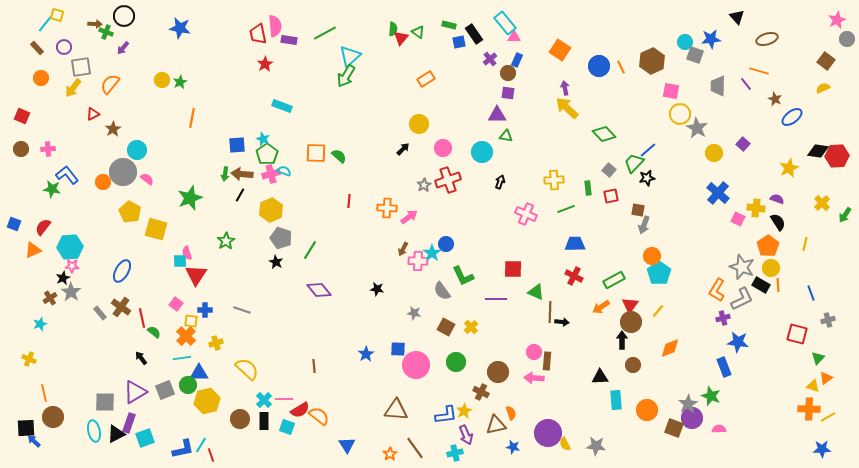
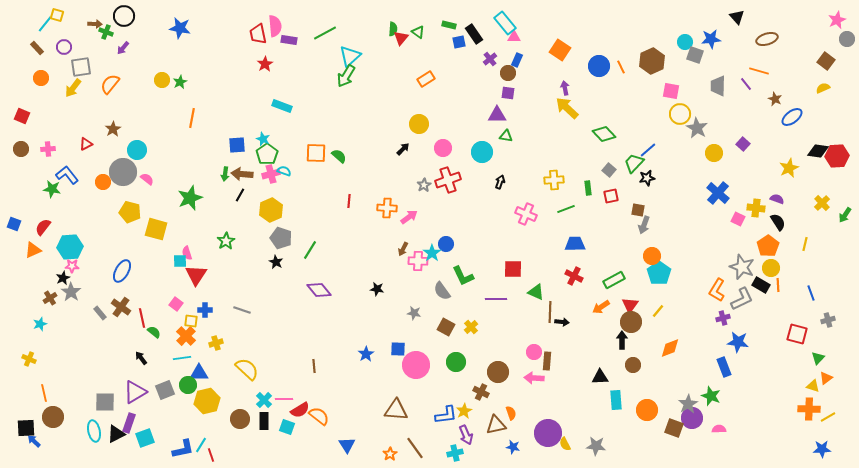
red triangle at (93, 114): moved 7 px left, 30 px down
yellow pentagon at (130, 212): rotated 15 degrees counterclockwise
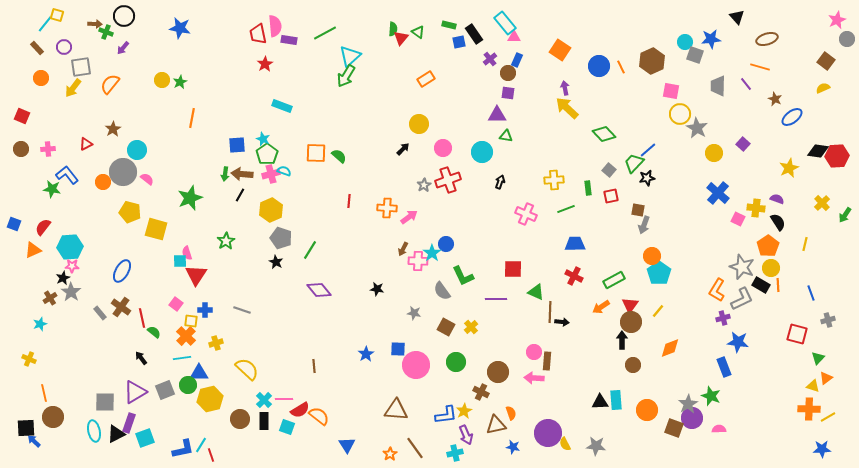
orange line at (759, 71): moved 1 px right, 4 px up
black triangle at (600, 377): moved 25 px down
yellow hexagon at (207, 401): moved 3 px right, 2 px up
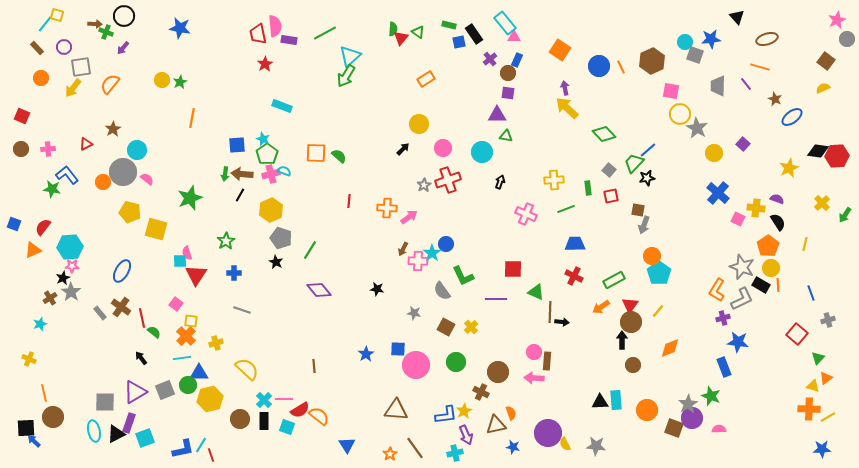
blue cross at (205, 310): moved 29 px right, 37 px up
red square at (797, 334): rotated 25 degrees clockwise
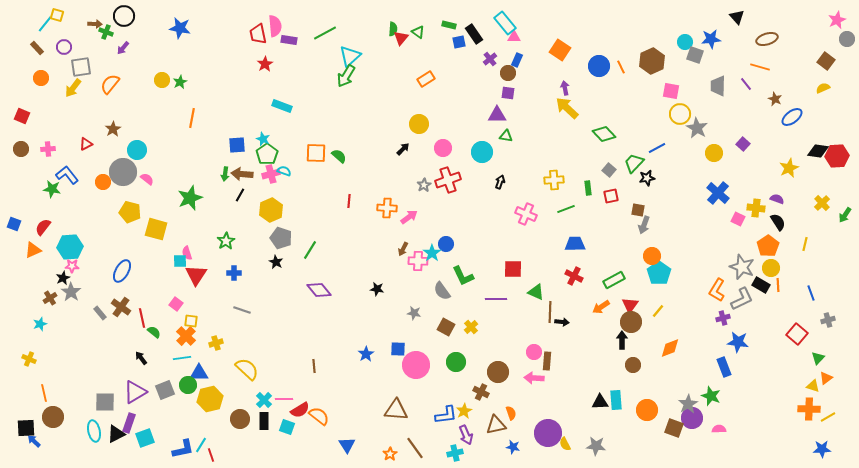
blue line at (648, 150): moved 9 px right, 2 px up; rotated 12 degrees clockwise
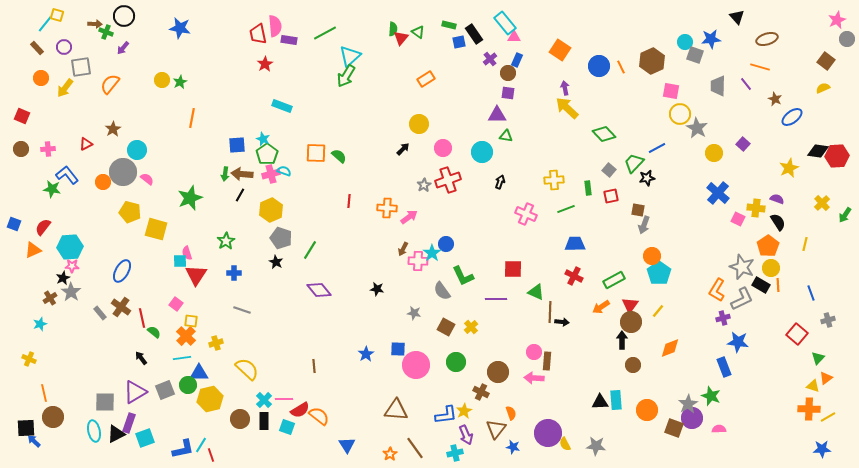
yellow arrow at (73, 88): moved 8 px left
brown triangle at (496, 425): moved 4 px down; rotated 40 degrees counterclockwise
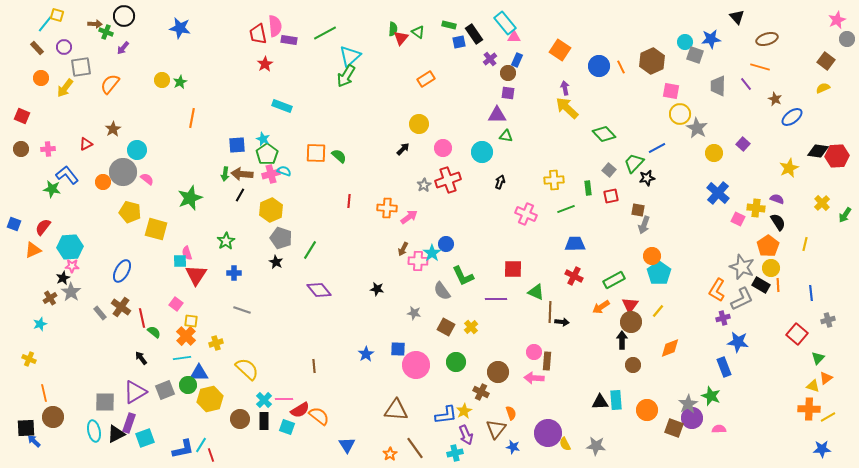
blue line at (811, 293): rotated 14 degrees clockwise
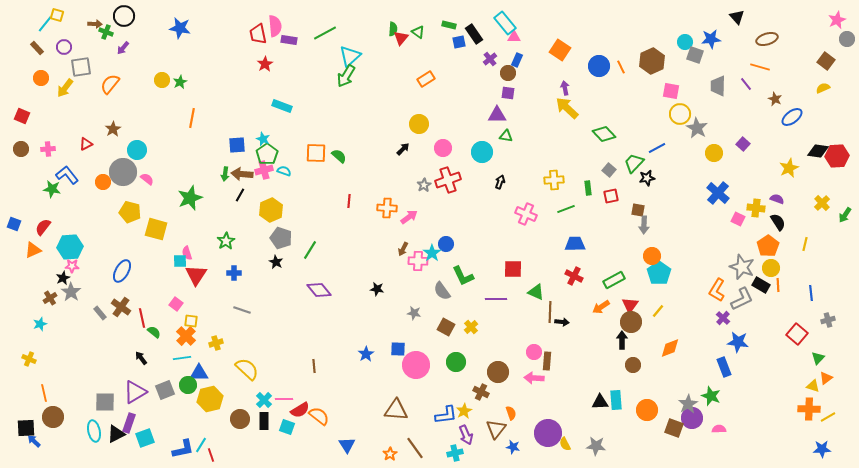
pink cross at (271, 174): moved 7 px left, 4 px up
gray arrow at (644, 225): rotated 18 degrees counterclockwise
purple cross at (723, 318): rotated 32 degrees counterclockwise
